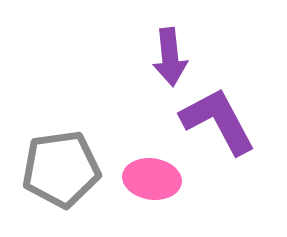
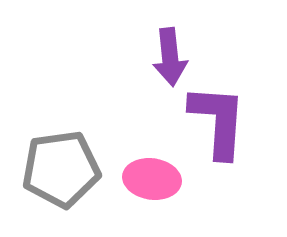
purple L-shape: rotated 32 degrees clockwise
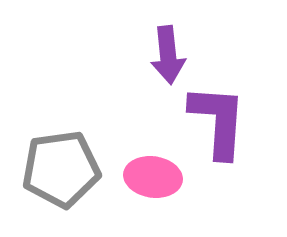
purple arrow: moved 2 px left, 2 px up
pink ellipse: moved 1 px right, 2 px up
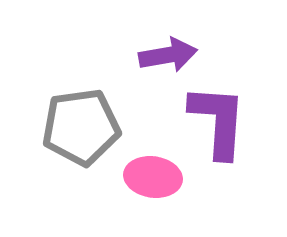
purple arrow: rotated 94 degrees counterclockwise
gray pentagon: moved 20 px right, 42 px up
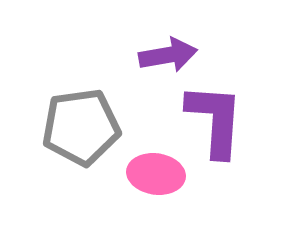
purple L-shape: moved 3 px left, 1 px up
pink ellipse: moved 3 px right, 3 px up
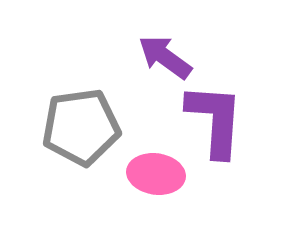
purple arrow: moved 3 px left, 2 px down; rotated 134 degrees counterclockwise
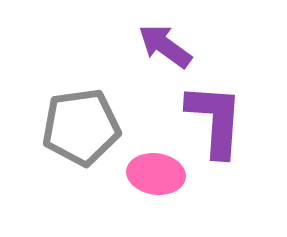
purple arrow: moved 11 px up
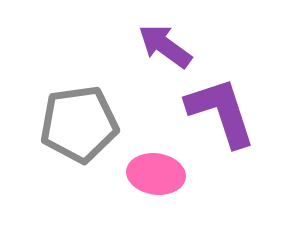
purple L-shape: moved 6 px right, 8 px up; rotated 22 degrees counterclockwise
gray pentagon: moved 2 px left, 3 px up
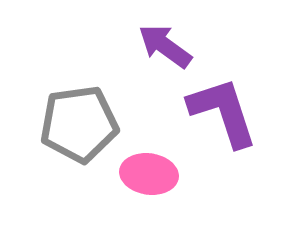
purple L-shape: moved 2 px right
pink ellipse: moved 7 px left
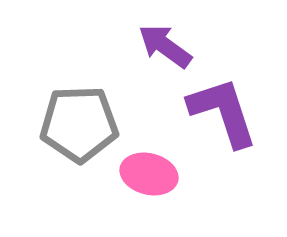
gray pentagon: rotated 6 degrees clockwise
pink ellipse: rotated 6 degrees clockwise
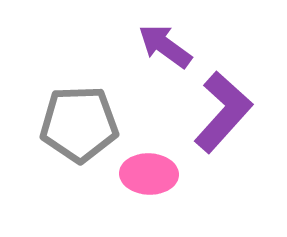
purple L-shape: rotated 60 degrees clockwise
pink ellipse: rotated 12 degrees counterclockwise
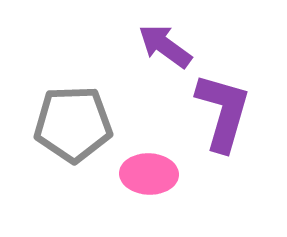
purple L-shape: rotated 26 degrees counterclockwise
gray pentagon: moved 6 px left
